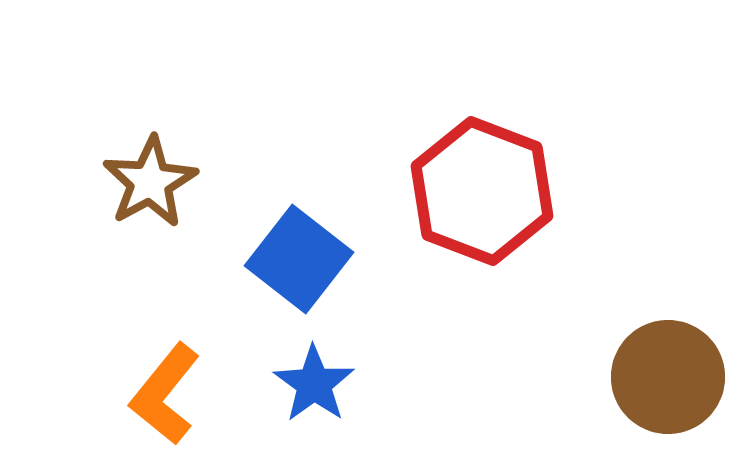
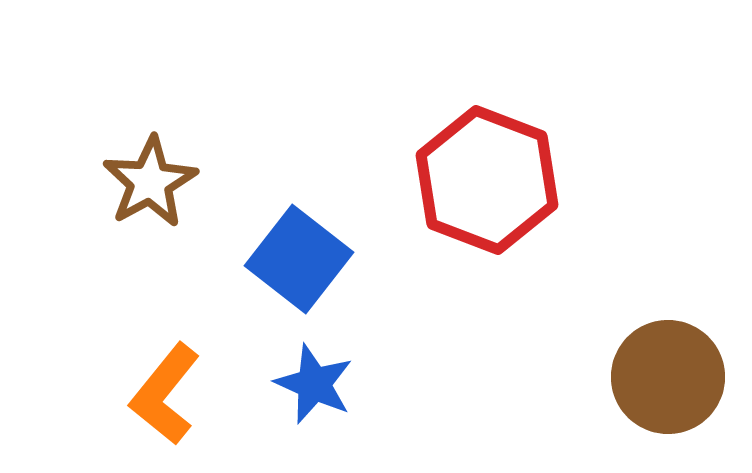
red hexagon: moved 5 px right, 11 px up
blue star: rotated 12 degrees counterclockwise
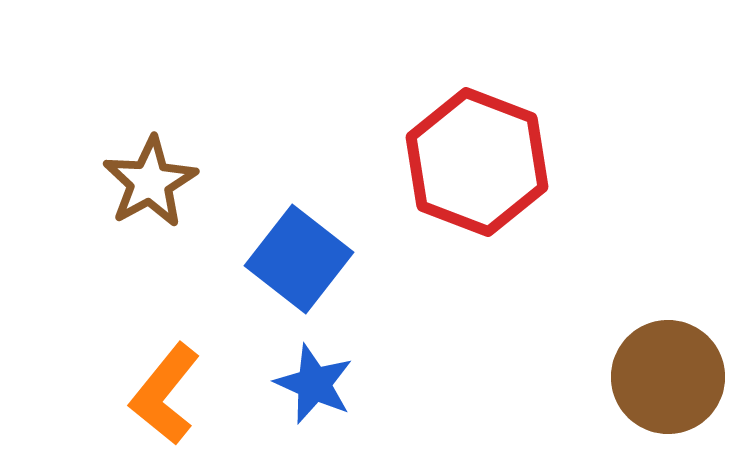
red hexagon: moved 10 px left, 18 px up
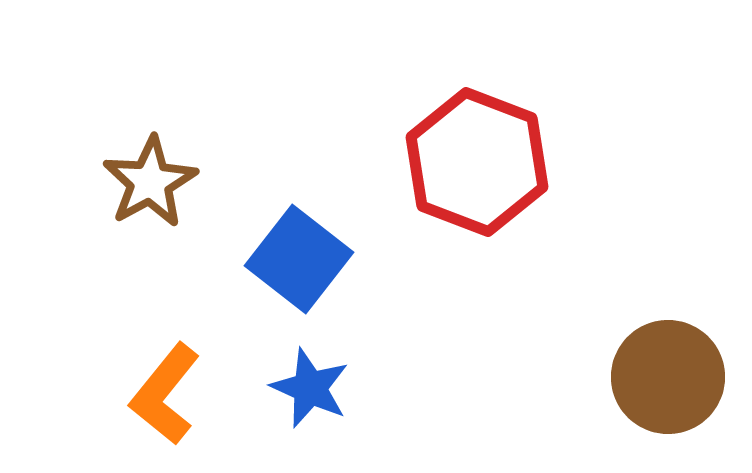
blue star: moved 4 px left, 4 px down
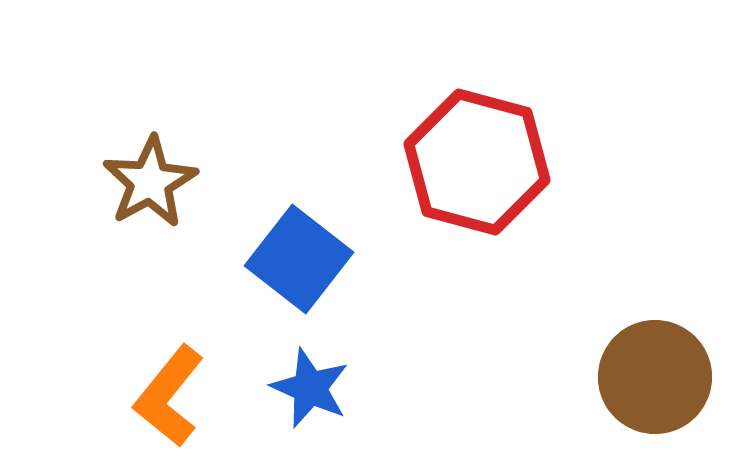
red hexagon: rotated 6 degrees counterclockwise
brown circle: moved 13 px left
orange L-shape: moved 4 px right, 2 px down
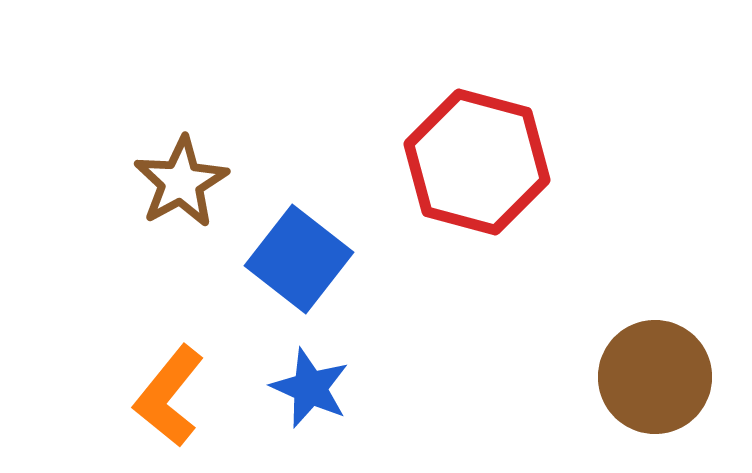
brown star: moved 31 px right
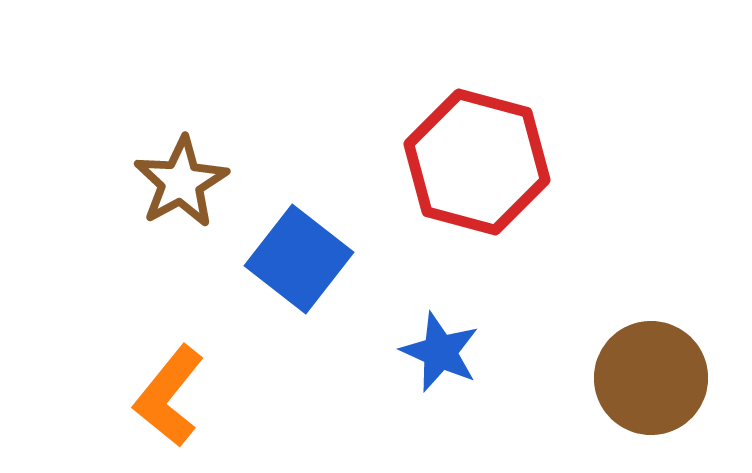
brown circle: moved 4 px left, 1 px down
blue star: moved 130 px right, 36 px up
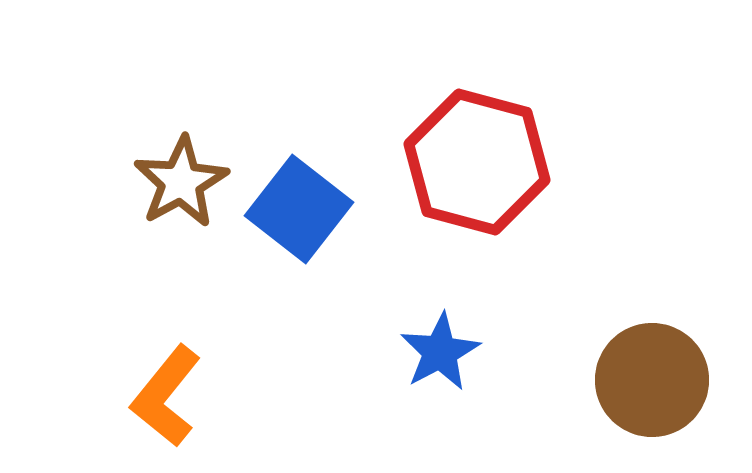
blue square: moved 50 px up
blue star: rotated 20 degrees clockwise
brown circle: moved 1 px right, 2 px down
orange L-shape: moved 3 px left
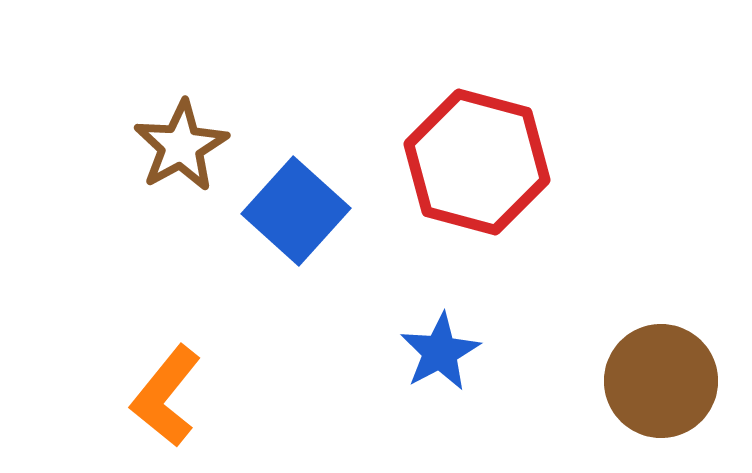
brown star: moved 36 px up
blue square: moved 3 px left, 2 px down; rotated 4 degrees clockwise
brown circle: moved 9 px right, 1 px down
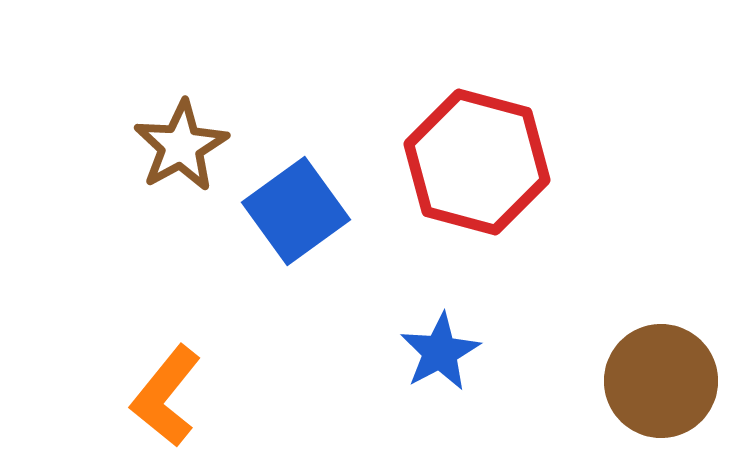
blue square: rotated 12 degrees clockwise
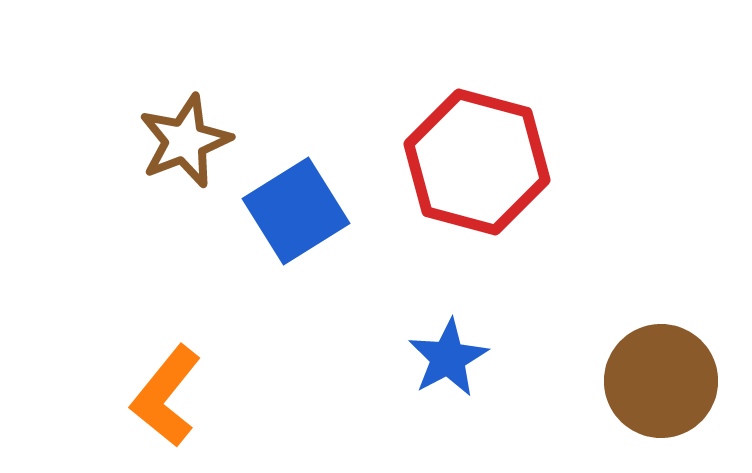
brown star: moved 4 px right, 5 px up; rotated 8 degrees clockwise
blue square: rotated 4 degrees clockwise
blue star: moved 8 px right, 6 px down
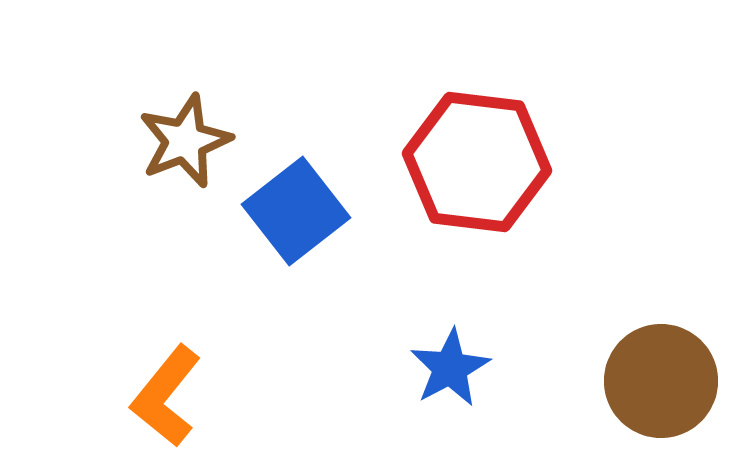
red hexagon: rotated 8 degrees counterclockwise
blue square: rotated 6 degrees counterclockwise
blue star: moved 2 px right, 10 px down
